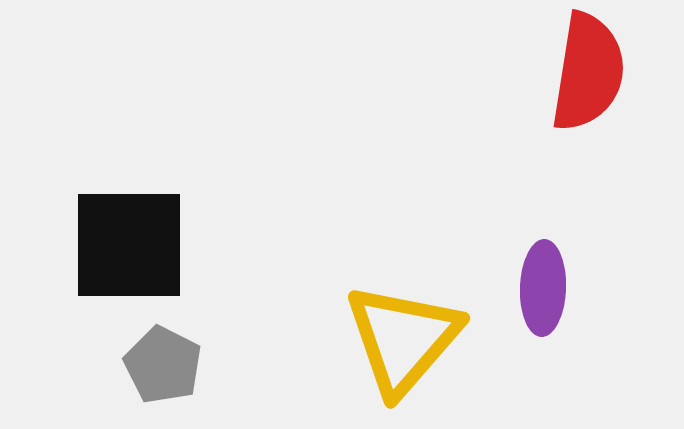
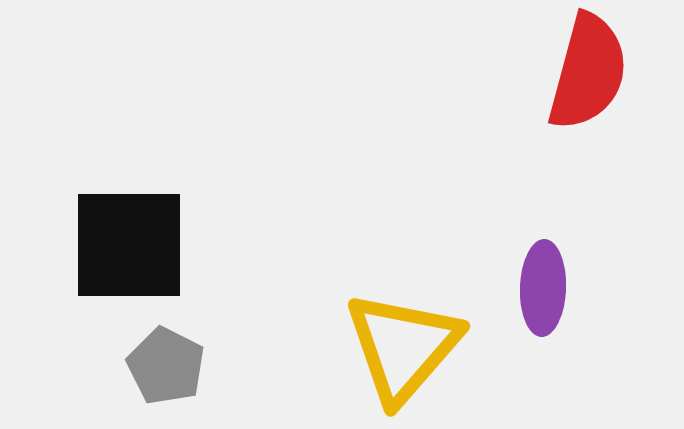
red semicircle: rotated 6 degrees clockwise
yellow triangle: moved 8 px down
gray pentagon: moved 3 px right, 1 px down
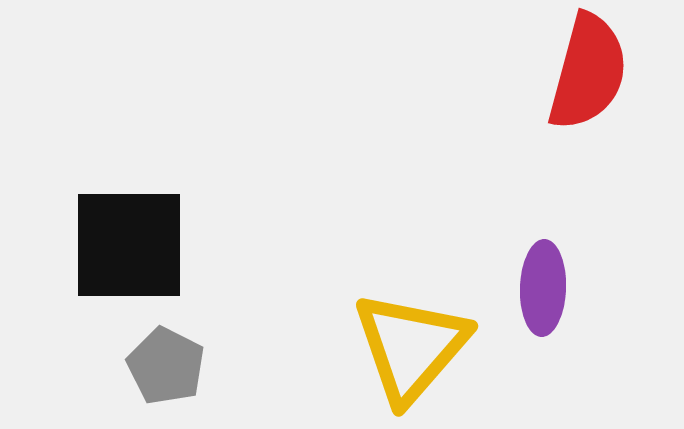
yellow triangle: moved 8 px right
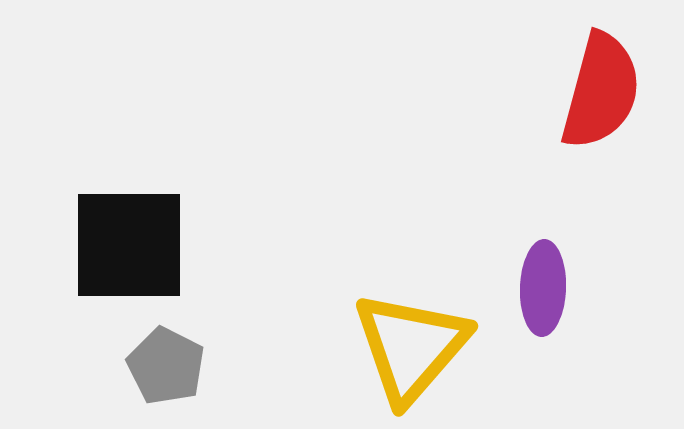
red semicircle: moved 13 px right, 19 px down
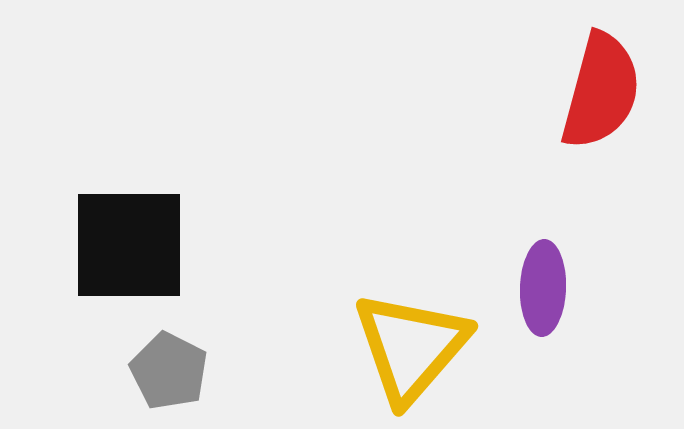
gray pentagon: moved 3 px right, 5 px down
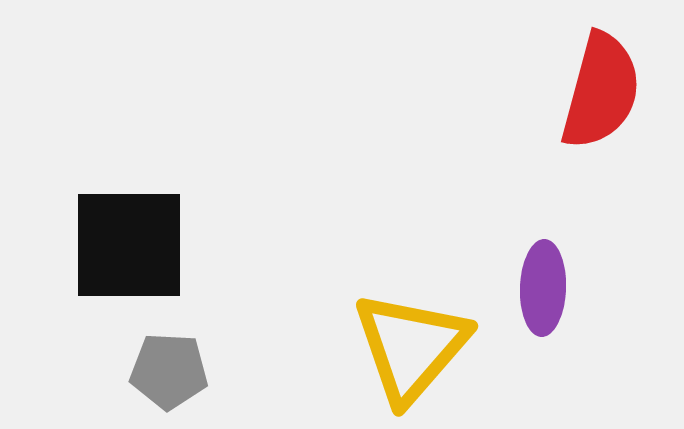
gray pentagon: rotated 24 degrees counterclockwise
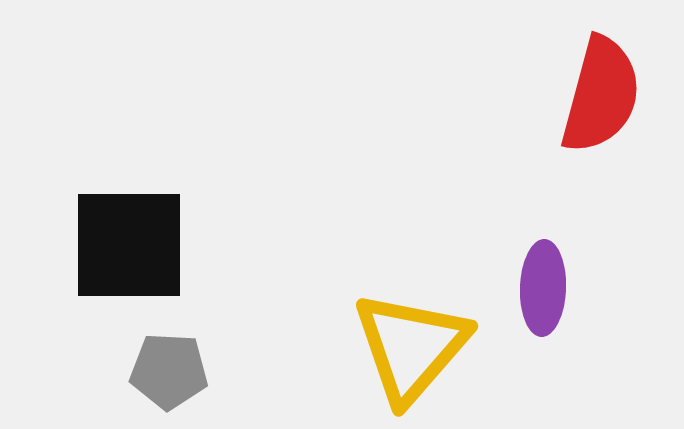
red semicircle: moved 4 px down
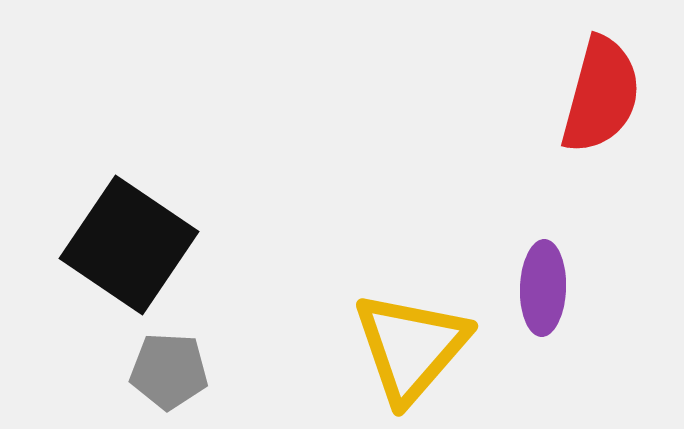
black square: rotated 34 degrees clockwise
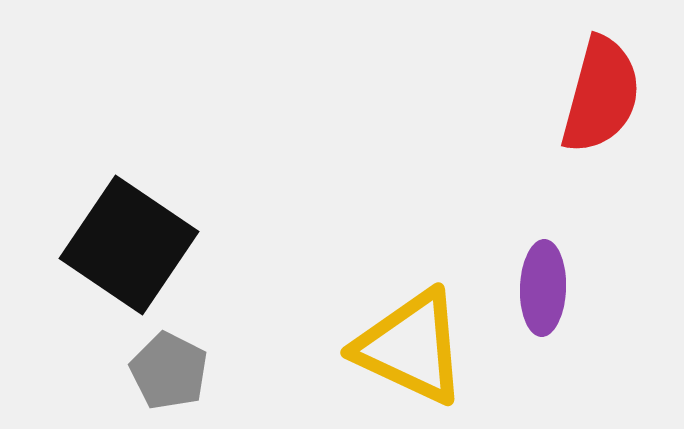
yellow triangle: rotated 46 degrees counterclockwise
gray pentagon: rotated 24 degrees clockwise
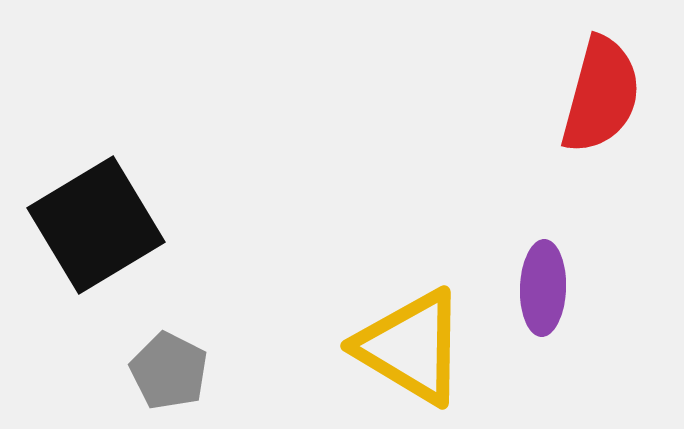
black square: moved 33 px left, 20 px up; rotated 25 degrees clockwise
yellow triangle: rotated 6 degrees clockwise
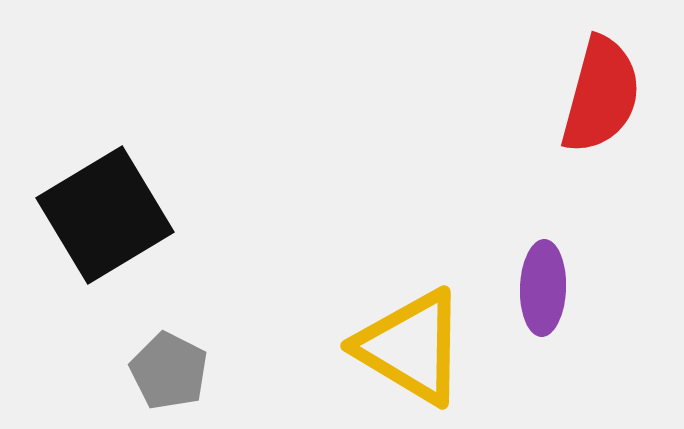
black square: moved 9 px right, 10 px up
